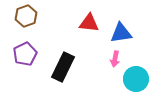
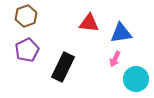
purple pentagon: moved 2 px right, 4 px up
pink arrow: rotated 14 degrees clockwise
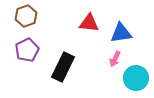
cyan circle: moved 1 px up
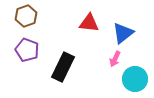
blue triangle: moved 2 px right; rotated 30 degrees counterclockwise
purple pentagon: rotated 25 degrees counterclockwise
cyan circle: moved 1 px left, 1 px down
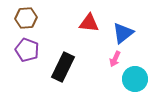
brown hexagon: moved 2 px down; rotated 15 degrees clockwise
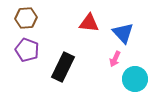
blue triangle: rotated 35 degrees counterclockwise
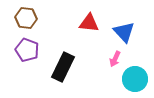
brown hexagon: rotated 10 degrees clockwise
blue triangle: moved 1 px right, 1 px up
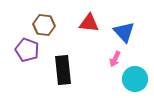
brown hexagon: moved 18 px right, 7 px down
black rectangle: moved 3 px down; rotated 32 degrees counterclockwise
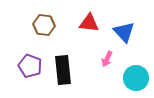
purple pentagon: moved 3 px right, 16 px down
pink arrow: moved 8 px left
cyan circle: moved 1 px right, 1 px up
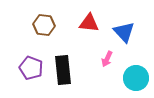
purple pentagon: moved 1 px right, 2 px down
